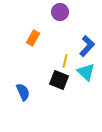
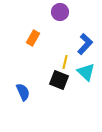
blue L-shape: moved 2 px left, 2 px up
yellow line: moved 1 px down
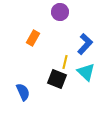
black square: moved 2 px left, 1 px up
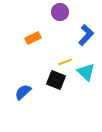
orange rectangle: rotated 35 degrees clockwise
blue L-shape: moved 1 px right, 9 px up
yellow line: rotated 56 degrees clockwise
black square: moved 1 px left, 1 px down
blue semicircle: rotated 108 degrees counterclockwise
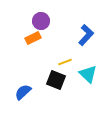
purple circle: moved 19 px left, 9 px down
cyan triangle: moved 2 px right, 2 px down
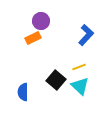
yellow line: moved 14 px right, 5 px down
cyan triangle: moved 8 px left, 12 px down
black square: rotated 18 degrees clockwise
blue semicircle: rotated 48 degrees counterclockwise
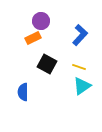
blue L-shape: moved 6 px left
yellow line: rotated 40 degrees clockwise
black square: moved 9 px left, 16 px up; rotated 12 degrees counterclockwise
cyan triangle: moved 2 px right; rotated 42 degrees clockwise
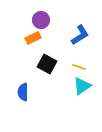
purple circle: moved 1 px up
blue L-shape: rotated 15 degrees clockwise
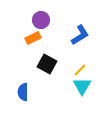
yellow line: moved 1 px right, 3 px down; rotated 64 degrees counterclockwise
cyan triangle: rotated 24 degrees counterclockwise
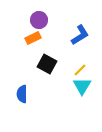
purple circle: moved 2 px left
blue semicircle: moved 1 px left, 2 px down
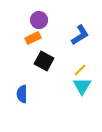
black square: moved 3 px left, 3 px up
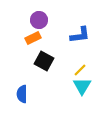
blue L-shape: rotated 25 degrees clockwise
